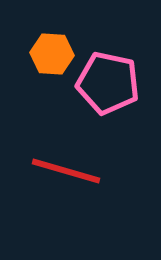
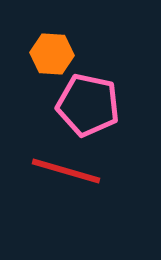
pink pentagon: moved 20 px left, 22 px down
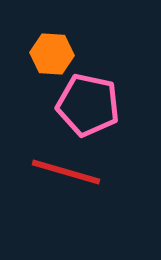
red line: moved 1 px down
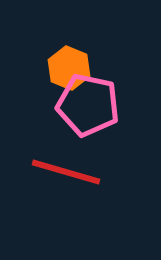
orange hexagon: moved 17 px right, 14 px down; rotated 18 degrees clockwise
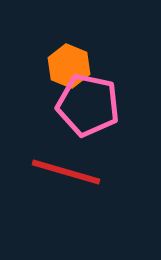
orange hexagon: moved 2 px up
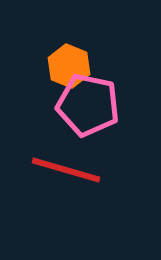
red line: moved 2 px up
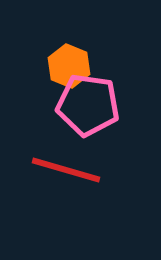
pink pentagon: rotated 4 degrees counterclockwise
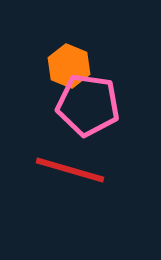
red line: moved 4 px right
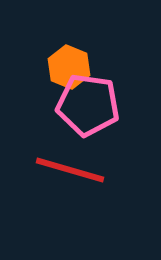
orange hexagon: moved 1 px down
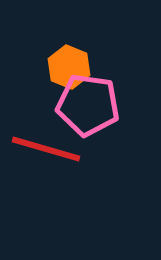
red line: moved 24 px left, 21 px up
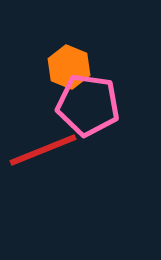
red line: moved 3 px left, 1 px down; rotated 38 degrees counterclockwise
